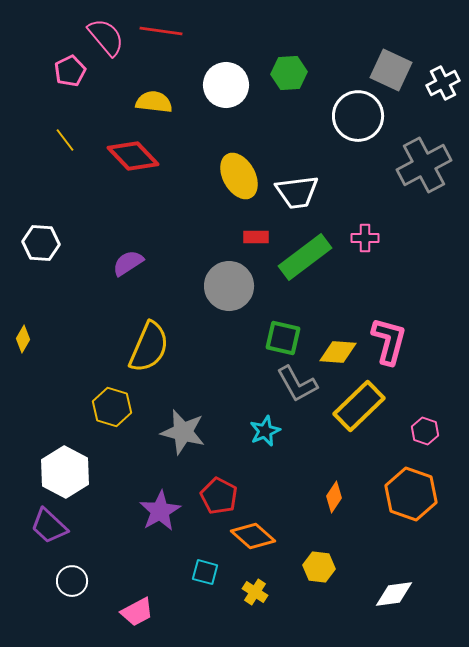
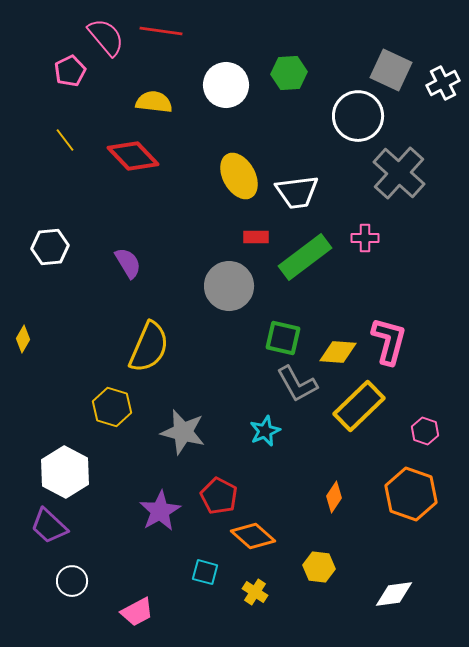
gray cross at (424, 165): moved 25 px left, 8 px down; rotated 20 degrees counterclockwise
white hexagon at (41, 243): moved 9 px right, 4 px down; rotated 9 degrees counterclockwise
purple semicircle at (128, 263): rotated 92 degrees clockwise
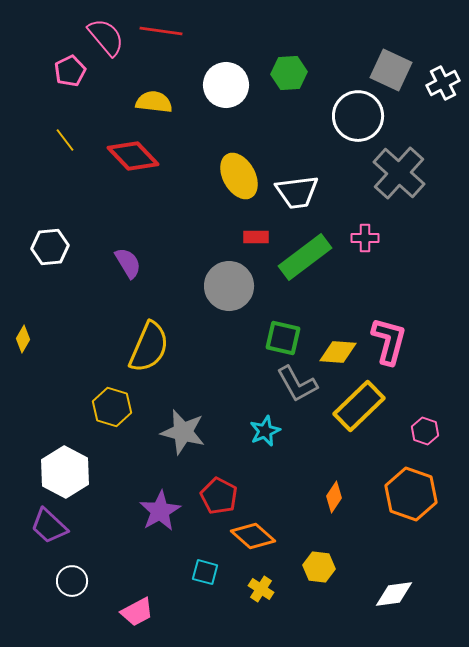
yellow cross at (255, 592): moved 6 px right, 3 px up
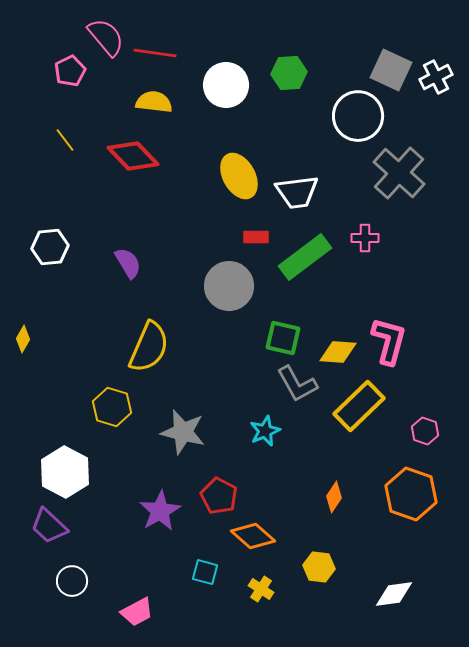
red line at (161, 31): moved 6 px left, 22 px down
white cross at (443, 83): moved 7 px left, 6 px up
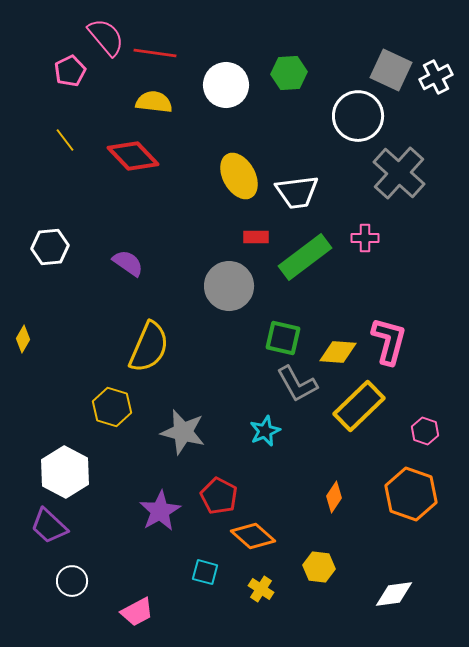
purple semicircle at (128, 263): rotated 24 degrees counterclockwise
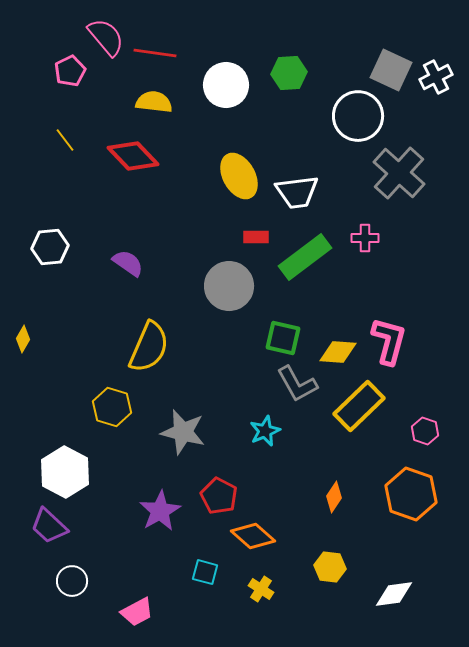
yellow hexagon at (319, 567): moved 11 px right
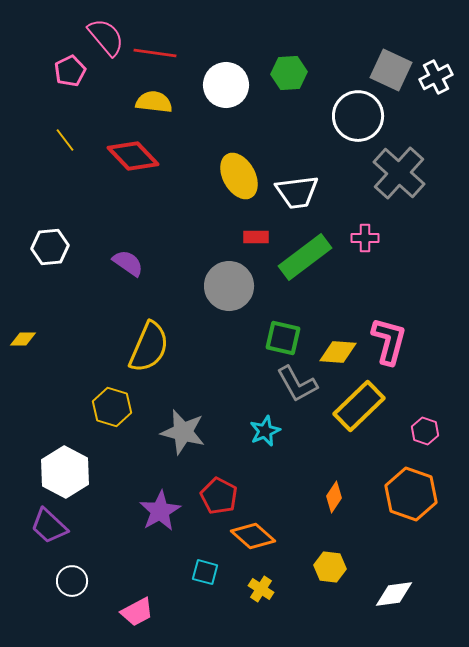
yellow diamond at (23, 339): rotated 60 degrees clockwise
